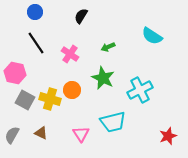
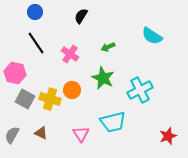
gray square: moved 1 px up
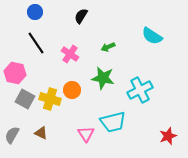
green star: rotated 15 degrees counterclockwise
pink triangle: moved 5 px right
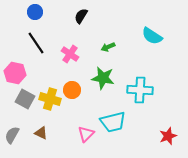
cyan cross: rotated 30 degrees clockwise
pink triangle: rotated 18 degrees clockwise
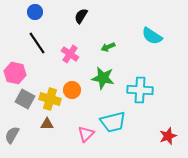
black line: moved 1 px right
brown triangle: moved 6 px right, 9 px up; rotated 24 degrees counterclockwise
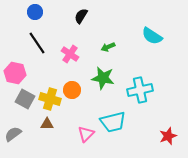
cyan cross: rotated 15 degrees counterclockwise
gray semicircle: moved 1 px right, 1 px up; rotated 24 degrees clockwise
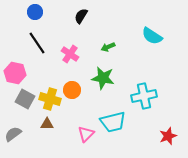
cyan cross: moved 4 px right, 6 px down
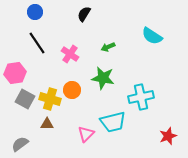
black semicircle: moved 3 px right, 2 px up
pink hexagon: rotated 20 degrees counterclockwise
cyan cross: moved 3 px left, 1 px down
gray semicircle: moved 7 px right, 10 px down
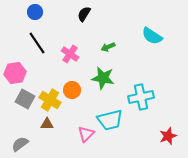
yellow cross: moved 1 px down; rotated 15 degrees clockwise
cyan trapezoid: moved 3 px left, 2 px up
